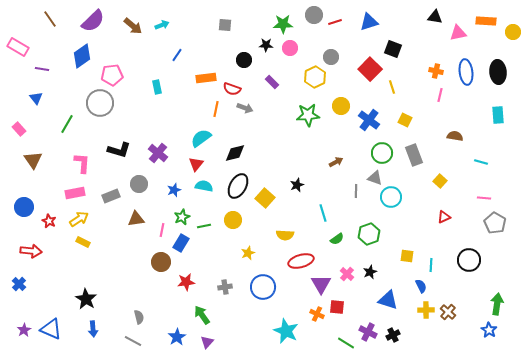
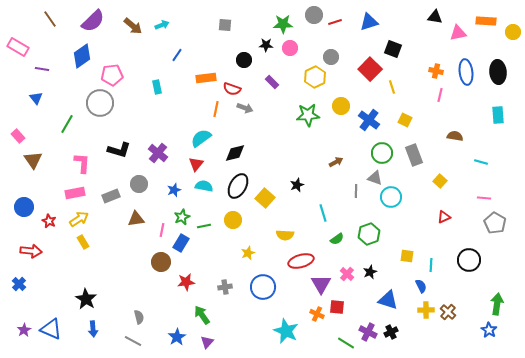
pink rectangle at (19, 129): moved 1 px left, 7 px down
yellow rectangle at (83, 242): rotated 32 degrees clockwise
black cross at (393, 335): moved 2 px left, 3 px up
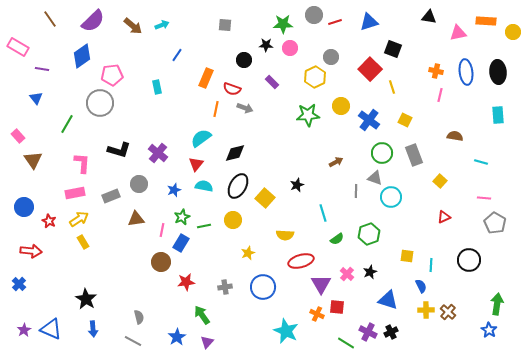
black triangle at (435, 17): moved 6 px left
orange rectangle at (206, 78): rotated 60 degrees counterclockwise
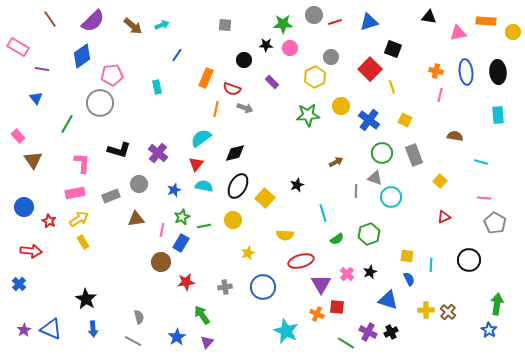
blue semicircle at (421, 286): moved 12 px left, 7 px up
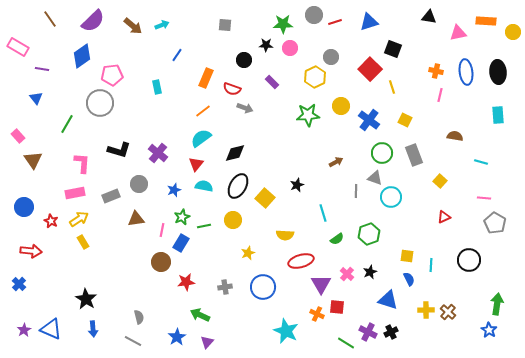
orange line at (216, 109): moved 13 px left, 2 px down; rotated 42 degrees clockwise
red star at (49, 221): moved 2 px right
green arrow at (202, 315): moved 2 px left; rotated 30 degrees counterclockwise
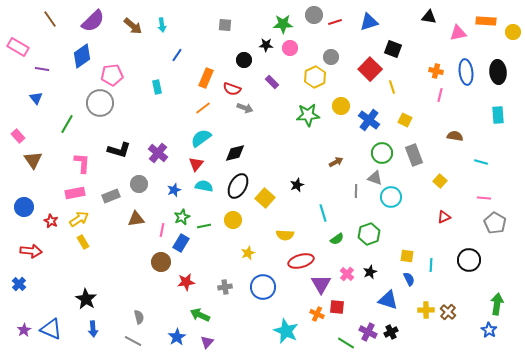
cyan arrow at (162, 25): rotated 104 degrees clockwise
orange line at (203, 111): moved 3 px up
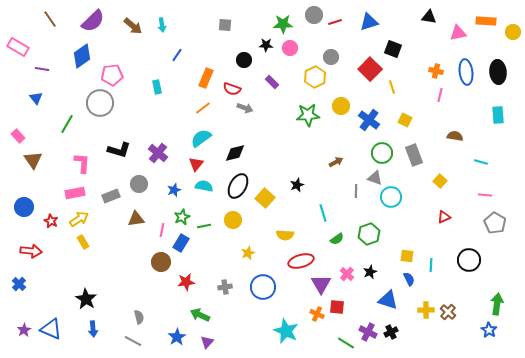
pink line at (484, 198): moved 1 px right, 3 px up
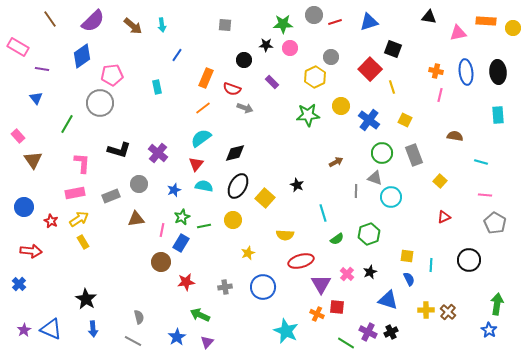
yellow circle at (513, 32): moved 4 px up
black star at (297, 185): rotated 24 degrees counterclockwise
